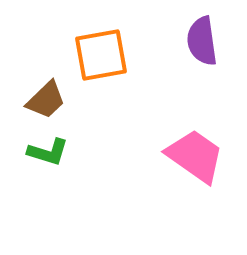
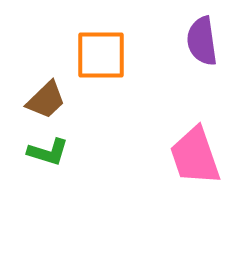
orange square: rotated 10 degrees clockwise
pink trapezoid: rotated 144 degrees counterclockwise
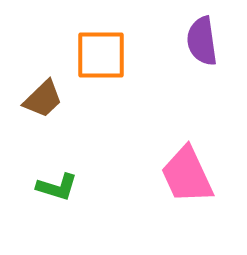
brown trapezoid: moved 3 px left, 1 px up
green L-shape: moved 9 px right, 35 px down
pink trapezoid: moved 8 px left, 19 px down; rotated 6 degrees counterclockwise
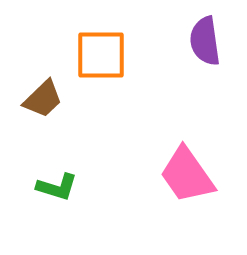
purple semicircle: moved 3 px right
pink trapezoid: rotated 10 degrees counterclockwise
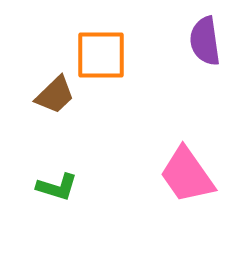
brown trapezoid: moved 12 px right, 4 px up
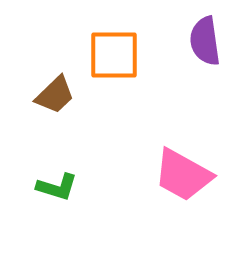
orange square: moved 13 px right
pink trapezoid: moved 4 px left; rotated 26 degrees counterclockwise
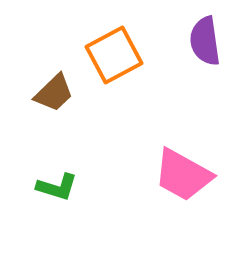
orange square: rotated 28 degrees counterclockwise
brown trapezoid: moved 1 px left, 2 px up
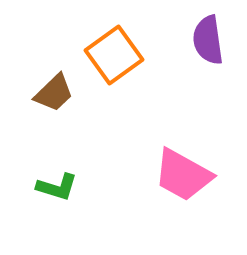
purple semicircle: moved 3 px right, 1 px up
orange square: rotated 8 degrees counterclockwise
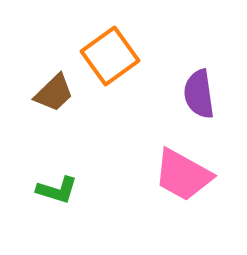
purple semicircle: moved 9 px left, 54 px down
orange square: moved 4 px left, 1 px down
green L-shape: moved 3 px down
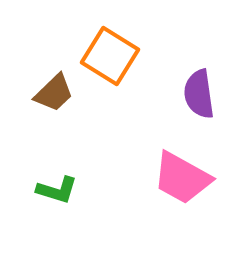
orange square: rotated 22 degrees counterclockwise
pink trapezoid: moved 1 px left, 3 px down
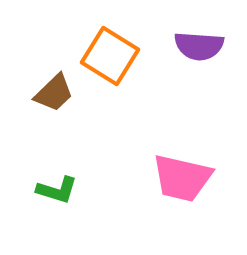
purple semicircle: moved 48 px up; rotated 78 degrees counterclockwise
pink trapezoid: rotated 16 degrees counterclockwise
